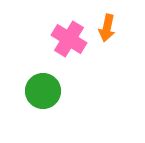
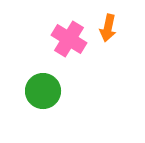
orange arrow: moved 1 px right
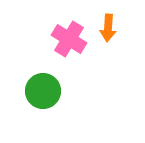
orange arrow: rotated 8 degrees counterclockwise
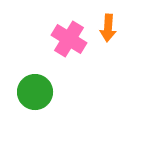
green circle: moved 8 px left, 1 px down
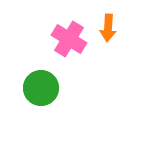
green circle: moved 6 px right, 4 px up
